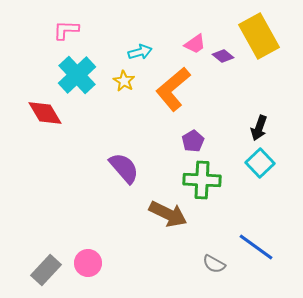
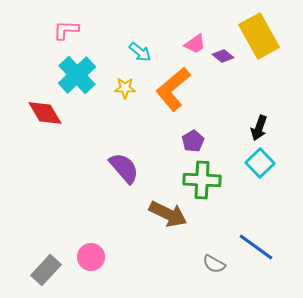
cyan arrow: rotated 55 degrees clockwise
yellow star: moved 1 px right, 7 px down; rotated 30 degrees counterclockwise
pink circle: moved 3 px right, 6 px up
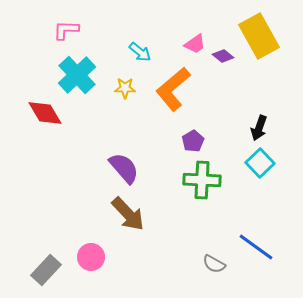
brown arrow: moved 40 px left; rotated 21 degrees clockwise
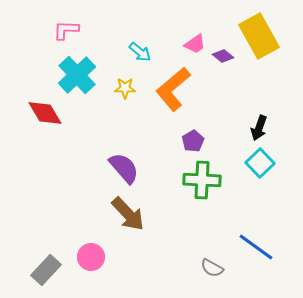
gray semicircle: moved 2 px left, 4 px down
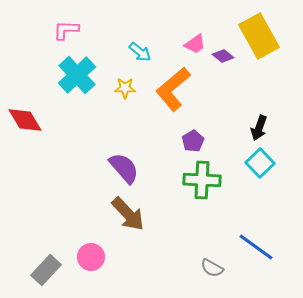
red diamond: moved 20 px left, 7 px down
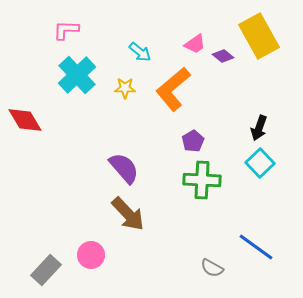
pink circle: moved 2 px up
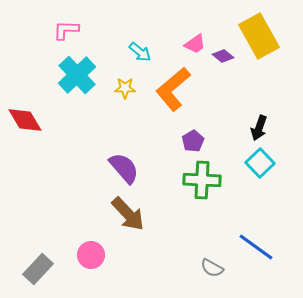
gray rectangle: moved 8 px left, 1 px up
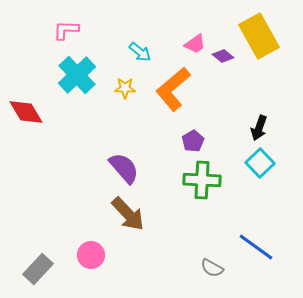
red diamond: moved 1 px right, 8 px up
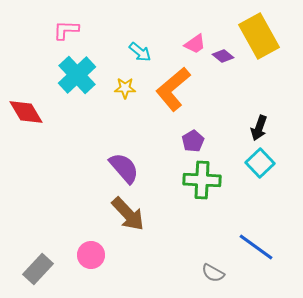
gray semicircle: moved 1 px right, 5 px down
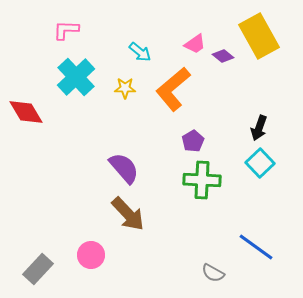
cyan cross: moved 1 px left, 2 px down
